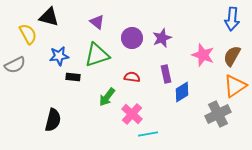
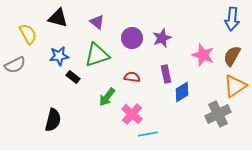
black triangle: moved 9 px right, 1 px down
black rectangle: rotated 32 degrees clockwise
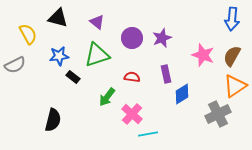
blue diamond: moved 2 px down
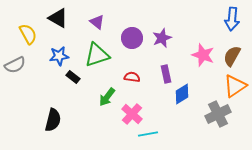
black triangle: rotated 15 degrees clockwise
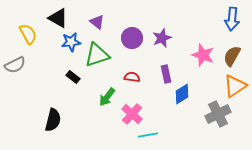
blue star: moved 12 px right, 14 px up
cyan line: moved 1 px down
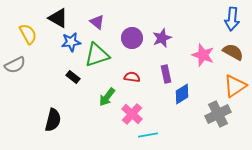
brown semicircle: moved 1 px right, 4 px up; rotated 90 degrees clockwise
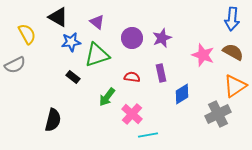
black triangle: moved 1 px up
yellow semicircle: moved 1 px left
purple rectangle: moved 5 px left, 1 px up
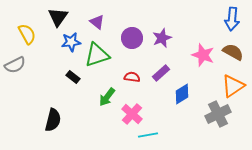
black triangle: rotated 35 degrees clockwise
purple rectangle: rotated 60 degrees clockwise
orange triangle: moved 2 px left
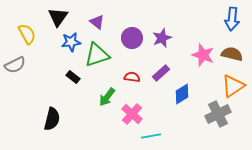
brown semicircle: moved 1 px left, 2 px down; rotated 15 degrees counterclockwise
black semicircle: moved 1 px left, 1 px up
cyan line: moved 3 px right, 1 px down
